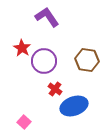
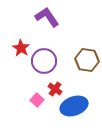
red star: moved 1 px left
pink square: moved 13 px right, 22 px up
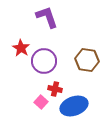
purple L-shape: rotated 15 degrees clockwise
red cross: rotated 24 degrees counterclockwise
pink square: moved 4 px right, 2 px down
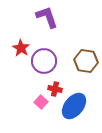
brown hexagon: moved 1 px left, 1 px down
blue ellipse: rotated 32 degrees counterclockwise
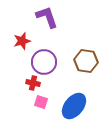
red star: moved 1 px right, 7 px up; rotated 24 degrees clockwise
purple circle: moved 1 px down
red cross: moved 22 px left, 6 px up
pink square: rotated 24 degrees counterclockwise
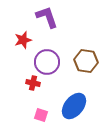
red star: moved 1 px right, 1 px up
purple circle: moved 3 px right
pink square: moved 13 px down
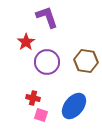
red star: moved 3 px right, 2 px down; rotated 18 degrees counterclockwise
red cross: moved 15 px down
